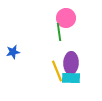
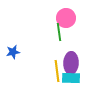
yellow line: rotated 15 degrees clockwise
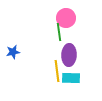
purple ellipse: moved 2 px left, 8 px up
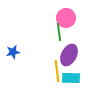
purple ellipse: rotated 25 degrees clockwise
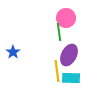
blue star: rotated 24 degrees counterclockwise
